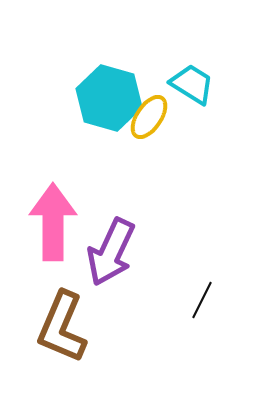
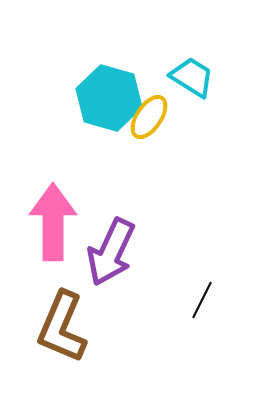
cyan trapezoid: moved 7 px up
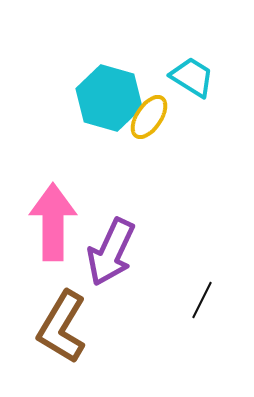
brown L-shape: rotated 8 degrees clockwise
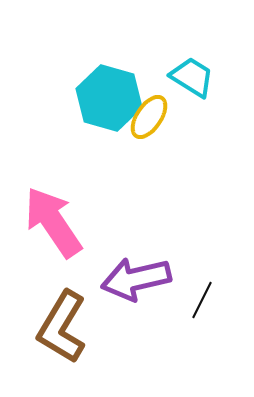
pink arrow: rotated 34 degrees counterclockwise
purple arrow: moved 25 px right, 27 px down; rotated 52 degrees clockwise
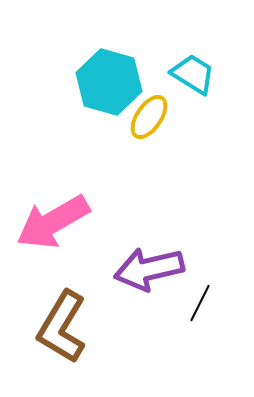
cyan trapezoid: moved 1 px right, 3 px up
cyan hexagon: moved 16 px up
pink arrow: rotated 86 degrees counterclockwise
purple arrow: moved 13 px right, 10 px up
black line: moved 2 px left, 3 px down
